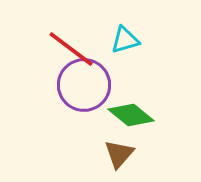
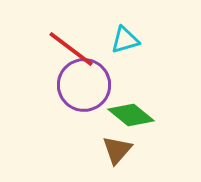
brown triangle: moved 2 px left, 4 px up
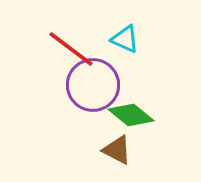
cyan triangle: moved 1 px up; rotated 40 degrees clockwise
purple circle: moved 9 px right
brown triangle: rotated 44 degrees counterclockwise
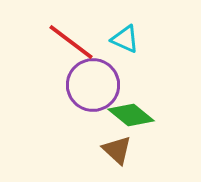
red line: moved 7 px up
brown triangle: rotated 16 degrees clockwise
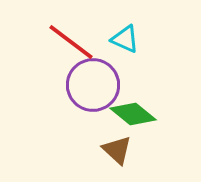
green diamond: moved 2 px right, 1 px up
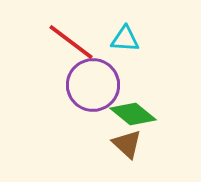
cyan triangle: rotated 20 degrees counterclockwise
brown triangle: moved 10 px right, 6 px up
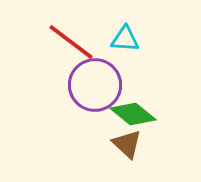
purple circle: moved 2 px right
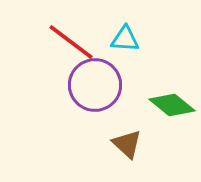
green diamond: moved 39 px right, 9 px up
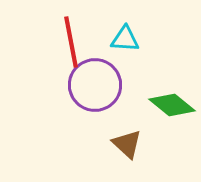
red line: rotated 42 degrees clockwise
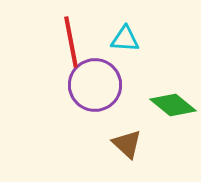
green diamond: moved 1 px right
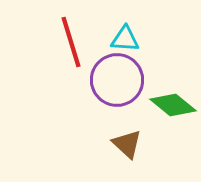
red line: rotated 6 degrees counterclockwise
purple circle: moved 22 px right, 5 px up
